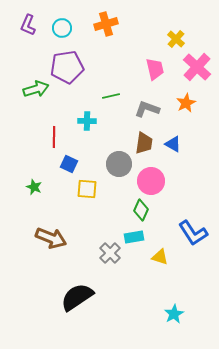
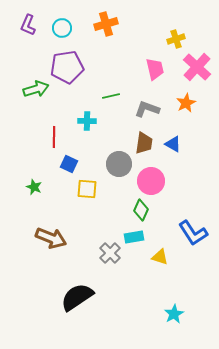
yellow cross: rotated 30 degrees clockwise
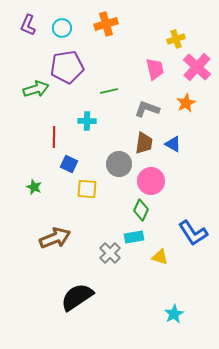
green line: moved 2 px left, 5 px up
brown arrow: moved 4 px right; rotated 44 degrees counterclockwise
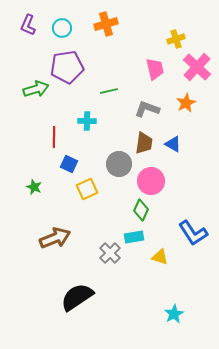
yellow square: rotated 30 degrees counterclockwise
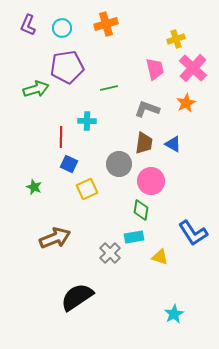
pink cross: moved 4 px left, 1 px down
green line: moved 3 px up
red line: moved 7 px right
green diamond: rotated 15 degrees counterclockwise
